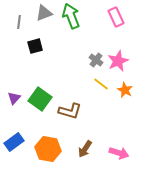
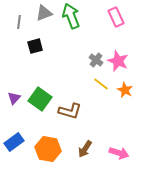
pink star: rotated 25 degrees counterclockwise
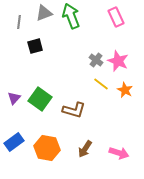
brown L-shape: moved 4 px right, 1 px up
orange hexagon: moved 1 px left, 1 px up
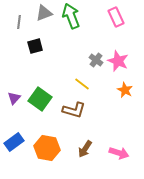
yellow line: moved 19 px left
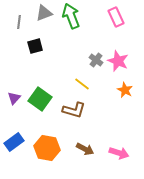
brown arrow: rotated 96 degrees counterclockwise
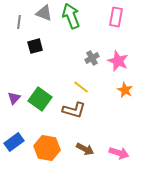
gray triangle: rotated 42 degrees clockwise
pink rectangle: rotated 36 degrees clockwise
gray cross: moved 4 px left, 2 px up; rotated 24 degrees clockwise
yellow line: moved 1 px left, 3 px down
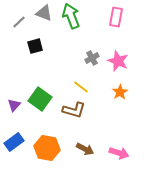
gray line: rotated 40 degrees clockwise
orange star: moved 5 px left, 2 px down; rotated 14 degrees clockwise
purple triangle: moved 7 px down
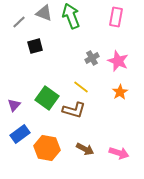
green square: moved 7 px right, 1 px up
blue rectangle: moved 6 px right, 8 px up
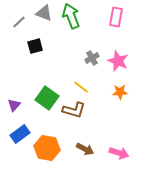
orange star: rotated 28 degrees clockwise
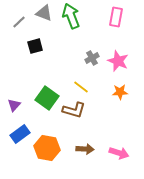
brown arrow: rotated 24 degrees counterclockwise
